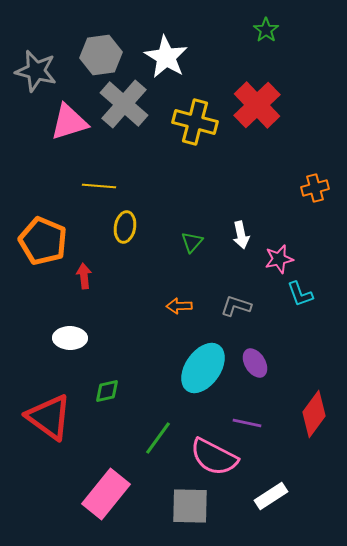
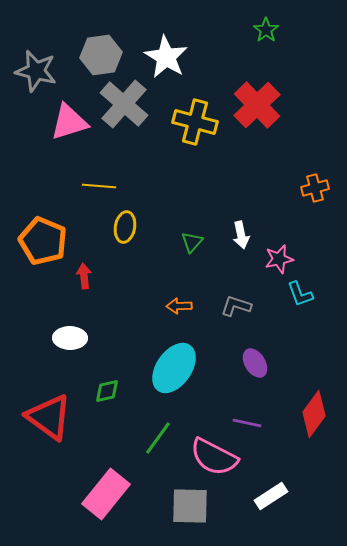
cyan ellipse: moved 29 px left
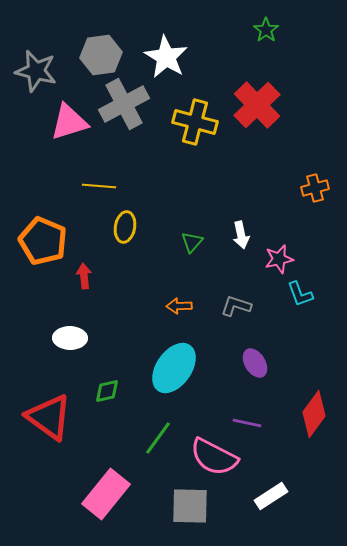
gray cross: rotated 21 degrees clockwise
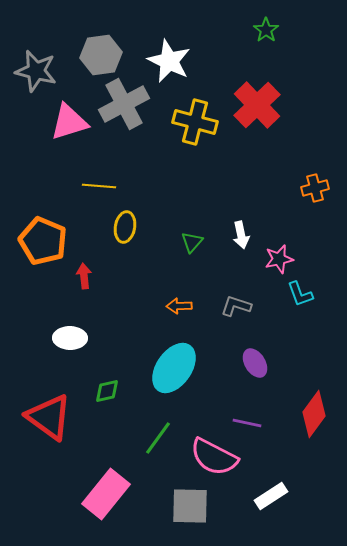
white star: moved 3 px right, 4 px down; rotated 6 degrees counterclockwise
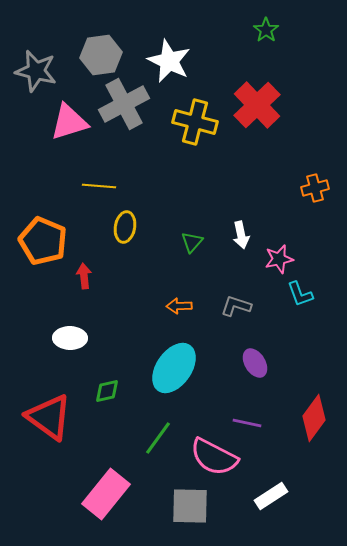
red diamond: moved 4 px down
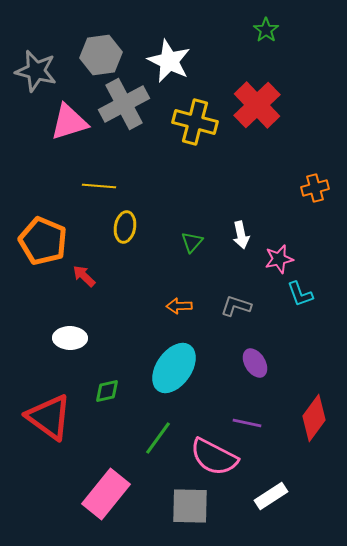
red arrow: rotated 40 degrees counterclockwise
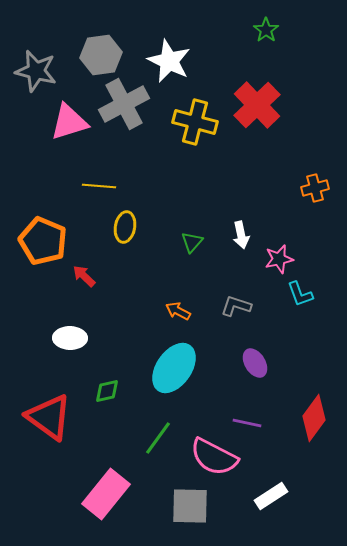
orange arrow: moved 1 px left, 5 px down; rotated 30 degrees clockwise
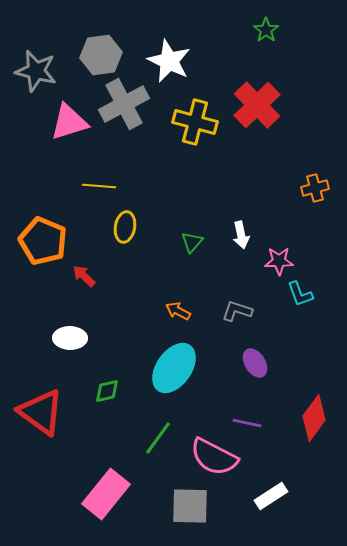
pink star: moved 2 px down; rotated 12 degrees clockwise
gray L-shape: moved 1 px right, 5 px down
red triangle: moved 8 px left, 5 px up
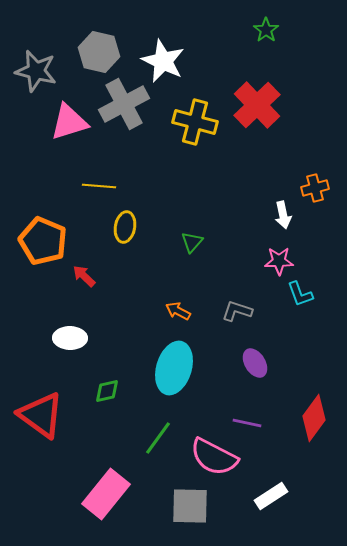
gray hexagon: moved 2 px left, 3 px up; rotated 21 degrees clockwise
white star: moved 6 px left
white arrow: moved 42 px right, 20 px up
cyan ellipse: rotated 18 degrees counterclockwise
red triangle: moved 3 px down
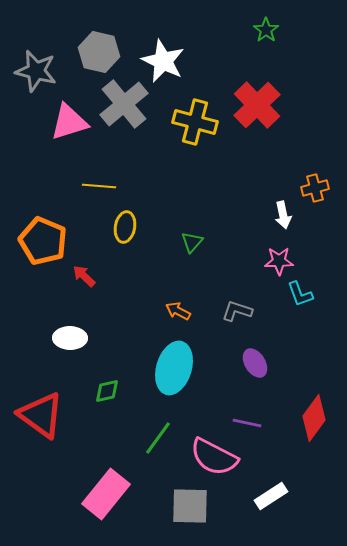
gray cross: rotated 12 degrees counterclockwise
